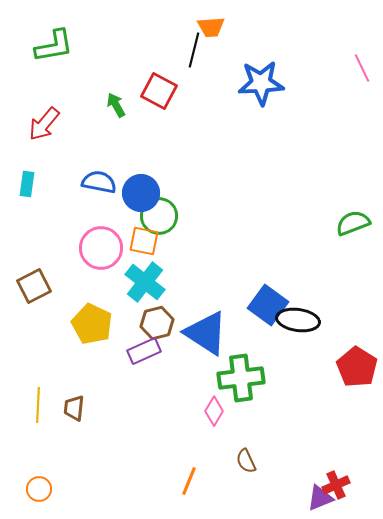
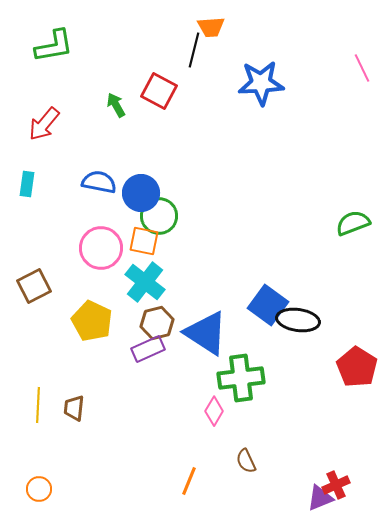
yellow pentagon: moved 3 px up
purple rectangle: moved 4 px right, 2 px up
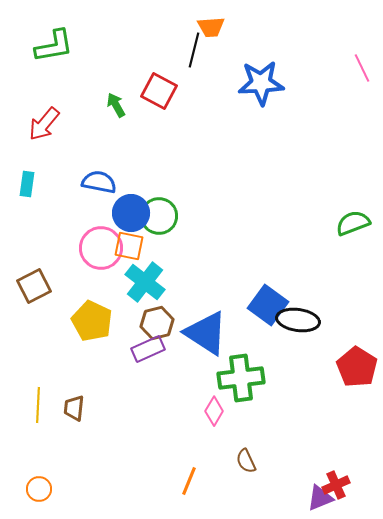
blue circle: moved 10 px left, 20 px down
orange square: moved 15 px left, 5 px down
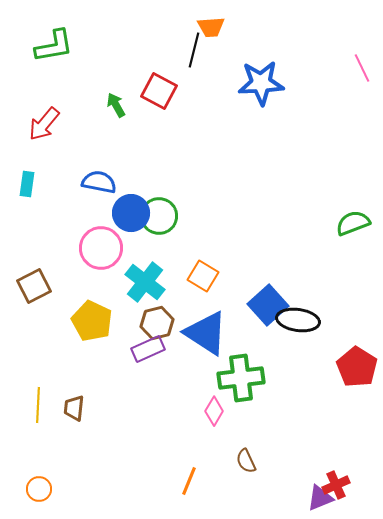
orange square: moved 74 px right, 30 px down; rotated 20 degrees clockwise
blue square: rotated 12 degrees clockwise
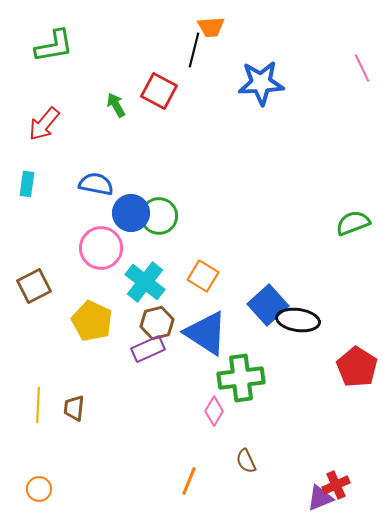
blue semicircle: moved 3 px left, 2 px down
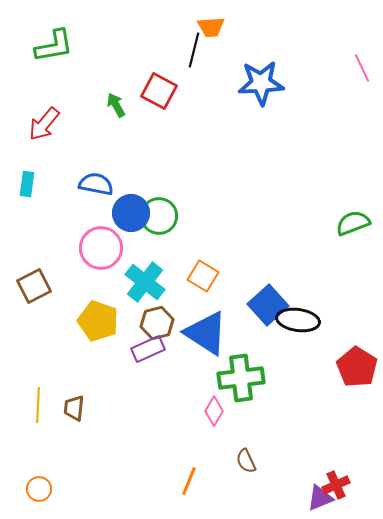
yellow pentagon: moved 6 px right; rotated 6 degrees counterclockwise
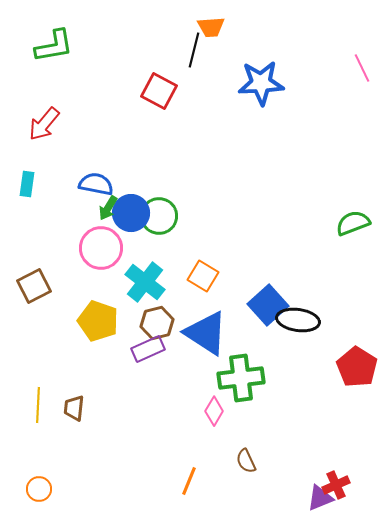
green arrow: moved 8 px left, 103 px down; rotated 120 degrees counterclockwise
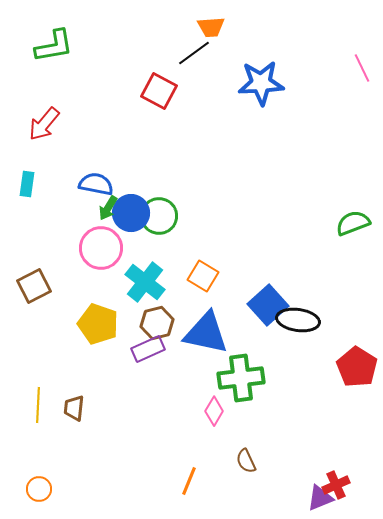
black line: moved 3 px down; rotated 40 degrees clockwise
yellow pentagon: moved 3 px down
blue triangle: rotated 21 degrees counterclockwise
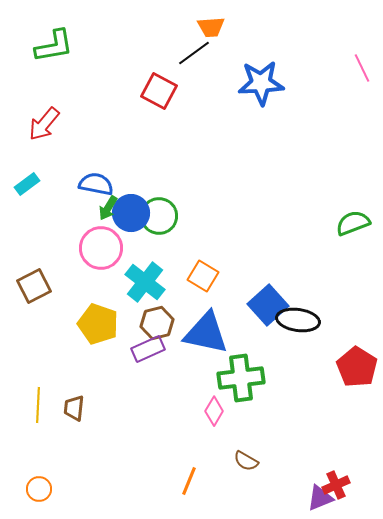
cyan rectangle: rotated 45 degrees clockwise
brown semicircle: rotated 35 degrees counterclockwise
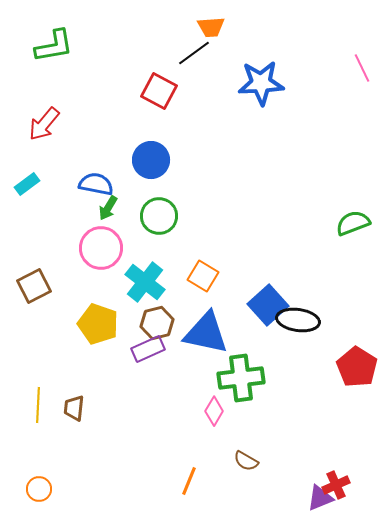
blue circle: moved 20 px right, 53 px up
